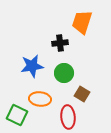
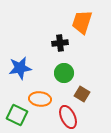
blue star: moved 12 px left, 2 px down
red ellipse: rotated 20 degrees counterclockwise
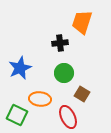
blue star: rotated 15 degrees counterclockwise
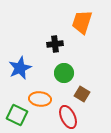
black cross: moved 5 px left, 1 px down
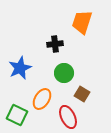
orange ellipse: moved 2 px right; rotated 65 degrees counterclockwise
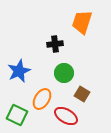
blue star: moved 1 px left, 3 px down
red ellipse: moved 2 px left, 1 px up; rotated 35 degrees counterclockwise
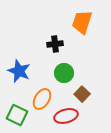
blue star: rotated 25 degrees counterclockwise
brown square: rotated 14 degrees clockwise
red ellipse: rotated 45 degrees counterclockwise
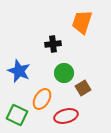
black cross: moved 2 px left
brown square: moved 1 px right, 6 px up; rotated 14 degrees clockwise
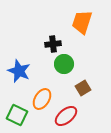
green circle: moved 9 px up
red ellipse: rotated 25 degrees counterclockwise
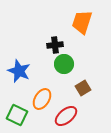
black cross: moved 2 px right, 1 px down
